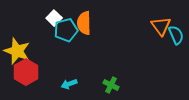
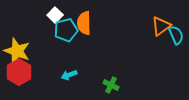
white square: moved 1 px right, 3 px up
orange triangle: rotated 30 degrees clockwise
red hexagon: moved 7 px left
cyan arrow: moved 9 px up
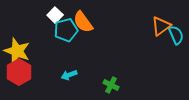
orange semicircle: moved 1 px left, 1 px up; rotated 35 degrees counterclockwise
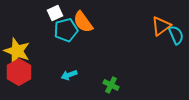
white square: moved 2 px up; rotated 21 degrees clockwise
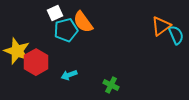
red hexagon: moved 17 px right, 10 px up
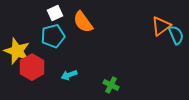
cyan pentagon: moved 13 px left, 6 px down
red hexagon: moved 4 px left, 5 px down
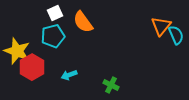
orange triangle: rotated 15 degrees counterclockwise
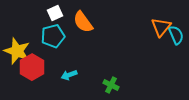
orange triangle: moved 1 px down
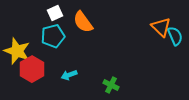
orange triangle: rotated 25 degrees counterclockwise
cyan semicircle: moved 1 px left, 1 px down
red hexagon: moved 2 px down
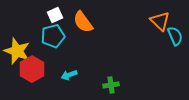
white square: moved 2 px down
orange triangle: moved 1 px left, 6 px up
green cross: rotated 35 degrees counterclockwise
